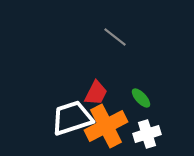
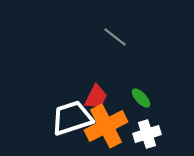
red trapezoid: moved 4 px down
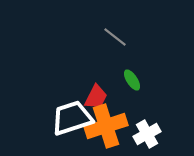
green ellipse: moved 9 px left, 18 px up; rotated 10 degrees clockwise
orange cross: rotated 9 degrees clockwise
white cross: rotated 12 degrees counterclockwise
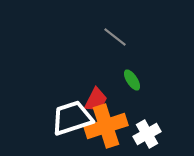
red trapezoid: moved 3 px down
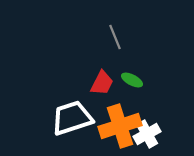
gray line: rotated 30 degrees clockwise
green ellipse: rotated 30 degrees counterclockwise
red trapezoid: moved 6 px right, 17 px up
orange cross: moved 14 px right
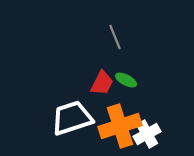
green ellipse: moved 6 px left
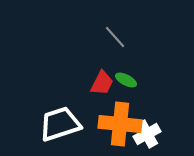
gray line: rotated 20 degrees counterclockwise
white trapezoid: moved 12 px left, 6 px down
orange cross: moved 2 px up; rotated 24 degrees clockwise
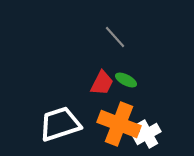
orange cross: moved 1 px left; rotated 15 degrees clockwise
